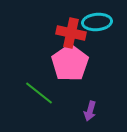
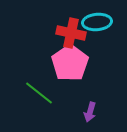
purple arrow: moved 1 px down
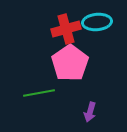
red cross: moved 5 px left, 4 px up; rotated 28 degrees counterclockwise
green line: rotated 48 degrees counterclockwise
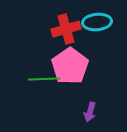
pink pentagon: moved 3 px down
green line: moved 5 px right, 14 px up; rotated 8 degrees clockwise
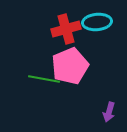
pink pentagon: rotated 12 degrees clockwise
green line: rotated 12 degrees clockwise
purple arrow: moved 19 px right
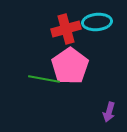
pink pentagon: rotated 12 degrees counterclockwise
